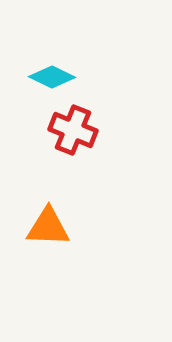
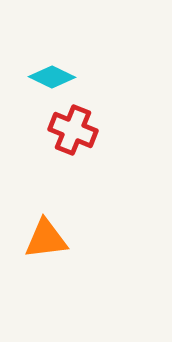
orange triangle: moved 2 px left, 12 px down; rotated 9 degrees counterclockwise
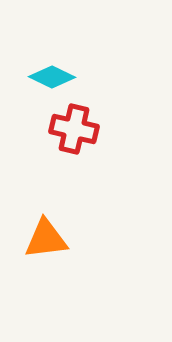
red cross: moved 1 px right, 1 px up; rotated 9 degrees counterclockwise
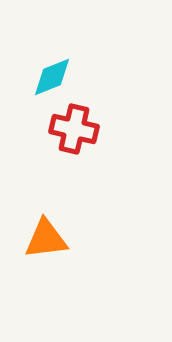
cyan diamond: rotated 48 degrees counterclockwise
